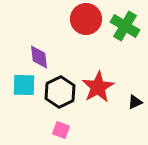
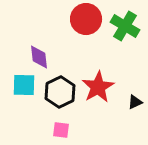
pink square: rotated 12 degrees counterclockwise
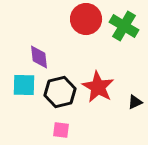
green cross: moved 1 px left
red star: rotated 12 degrees counterclockwise
black hexagon: rotated 12 degrees clockwise
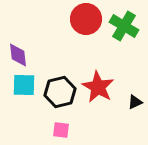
purple diamond: moved 21 px left, 2 px up
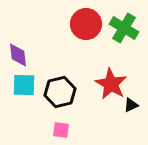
red circle: moved 5 px down
green cross: moved 2 px down
red star: moved 13 px right, 3 px up
black triangle: moved 4 px left, 3 px down
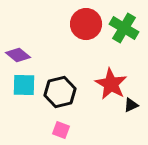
purple diamond: rotated 45 degrees counterclockwise
pink square: rotated 12 degrees clockwise
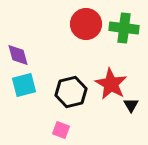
green cross: rotated 24 degrees counterclockwise
purple diamond: rotated 35 degrees clockwise
cyan square: rotated 15 degrees counterclockwise
black hexagon: moved 11 px right
black triangle: rotated 35 degrees counterclockwise
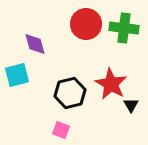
purple diamond: moved 17 px right, 11 px up
cyan square: moved 7 px left, 10 px up
black hexagon: moved 1 px left, 1 px down
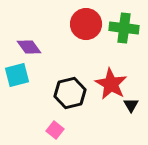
purple diamond: moved 6 px left, 3 px down; rotated 20 degrees counterclockwise
pink square: moved 6 px left; rotated 18 degrees clockwise
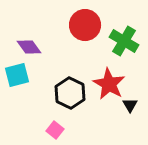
red circle: moved 1 px left, 1 px down
green cross: moved 13 px down; rotated 24 degrees clockwise
red star: moved 2 px left
black hexagon: rotated 20 degrees counterclockwise
black triangle: moved 1 px left
